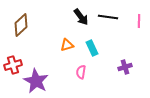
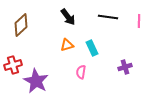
black arrow: moved 13 px left
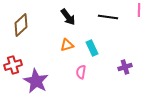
pink line: moved 11 px up
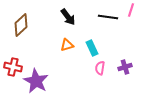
pink line: moved 8 px left; rotated 16 degrees clockwise
red cross: moved 2 px down; rotated 30 degrees clockwise
pink semicircle: moved 19 px right, 4 px up
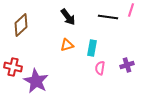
cyan rectangle: rotated 35 degrees clockwise
purple cross: moved 2 px right, 2 px up
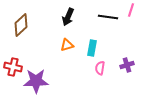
black arrow: rotated 60 degrees clockwise
purple star: rotated 30 degrees counterclockwise
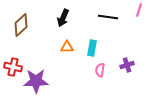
pink line: moved 8 px right
black arrow: moved 5 px left, 1 px down
orange triangle: moved 2 px down; rotated 16 degrees clockwise
pink semicircle: moved 2 px down
